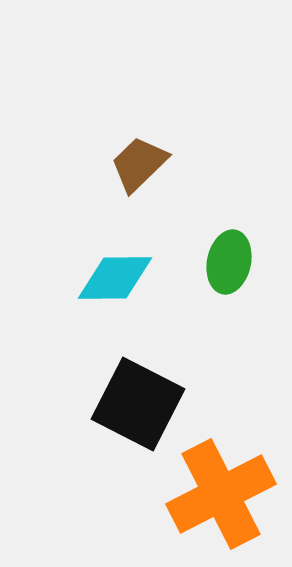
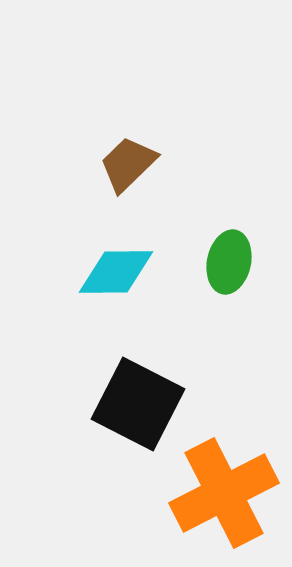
brown trapezoid: moved 11 px left
cyan diamond: moved 1 px right, 6 px up
orange cross: moved 3 px right, 1 px up
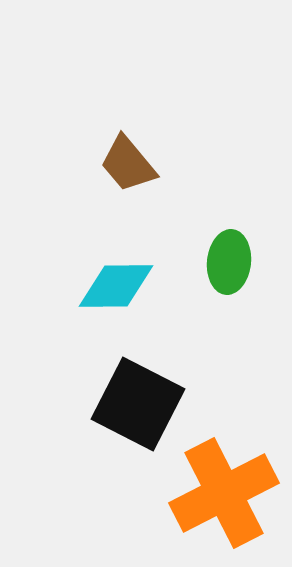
brown trapezoid: rotated 86 degrees counterclockwise
green ellipse: rotated 6 degrees counterclockwise
cyan diamond: moved 14 px down
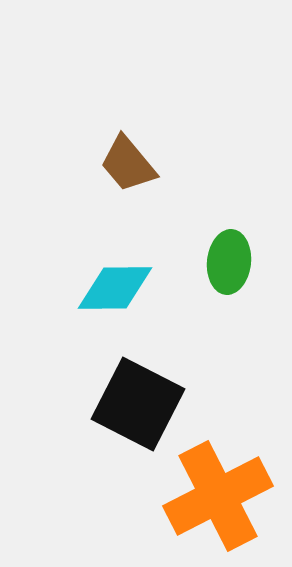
cyan diamond: moved 1 px left, 2 px down
orange cross: moved 6 px left, 3 px down
